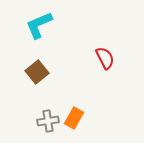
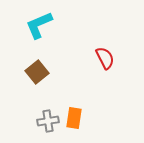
orange rectangle: rotated 20 degrees counterclockwise
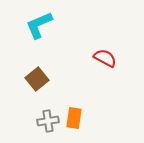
red semicircle: rotated 35 degrees counterclockwise
brown square: moved 7 px down
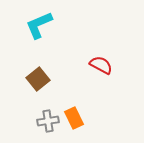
red semicircle: moved 4 px left, 7 px down
brown square: moved 1 px right
orange rectangle: rotated 35 degrees counterclockwise
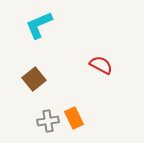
brown square: moved 4 px left
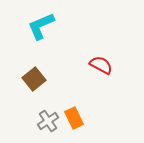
cyan L-shape: moved 2 px right, 1 px down
gray cross: rotated 25 degrees counterclockwise
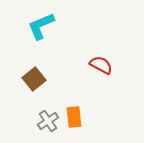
orange rectangle: moved 1 px up; rotated 20 degrees clockwise
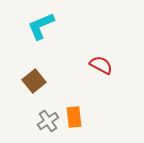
brown square: moved 2 px down
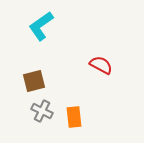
cyan L-shape: rotated 12 degrees counterclockwise
brown square: rotated 25 degrees clockwise
gray cross: moved 6 px left, 10 px up; rotated 30 degrees counterclockwise
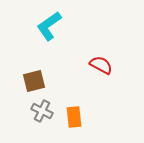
cyan L-shape: moved 8 px right
